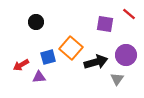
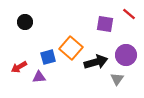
black circle: moved 11 px left
red arrow: moved 2 px left, 2 px down
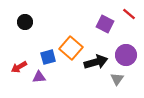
purple square: rotated 18 degrees clockwise
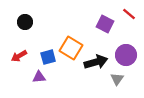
orange square: rotated 10 degrees counterclockwise
red arrow: moved 11 px up
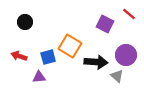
orange square: moved 1 px left, 2 px up
red arrow: rotated 49 degrees clockwise
black arrow: rotated 20 degrees clockwise
gray triangle: moved 3 px up; rotated 24 degrees counterclockwise
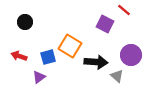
red line: moved 5 px left, 4 px up
purple circle: moved 5 px right
purple triangle: rotated 32 degrees counterclockwise
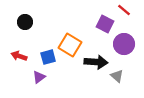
orange square: moved 1 px up
purple circle: moved 7 px left, 11 px up
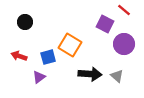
black arrow: moved 6 px left, 12 px down
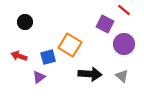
gray triangle: moved 5 px right
